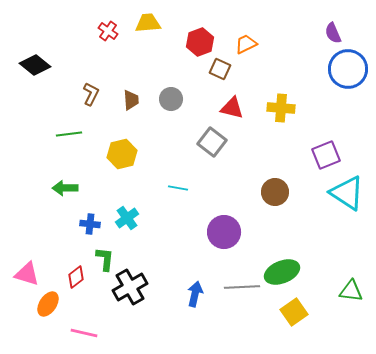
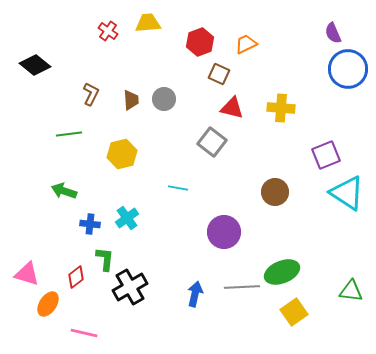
brown square: moved 1 px left, 5 px down
gray circle: moved 7 px left
green arrow: moved 1 px left, 3 px down; rotated 20 degrees clockwise
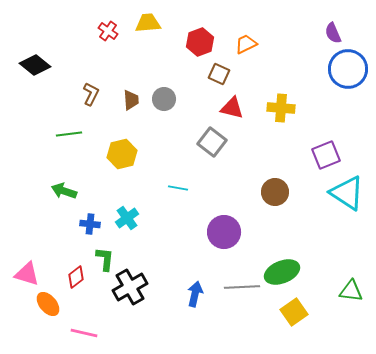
orange ellipse: rotated 75 degrees counterclockwise
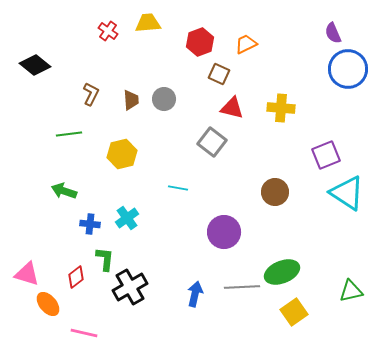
green triangle: rotated 20 degrees counterclockwise
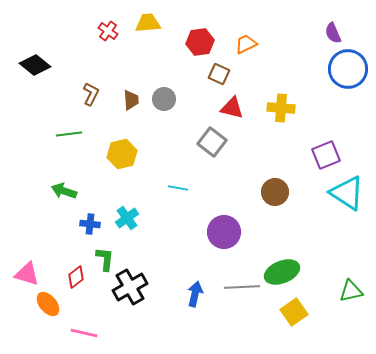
red hexagon: rotated 12 degrees clockwise
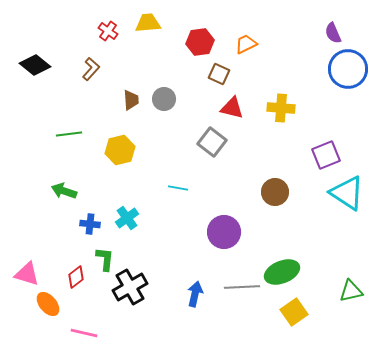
brown L-shape: moved 25 px up; rotated 15 degrees clockwise
yellow hexagon: moved 2 px left, 4 px up
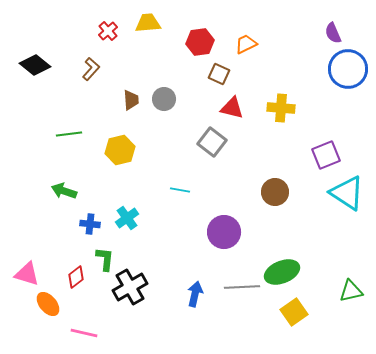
red cross: rotated 12 degrees clockwise
cyan line: moved 2 px right, 2 px down
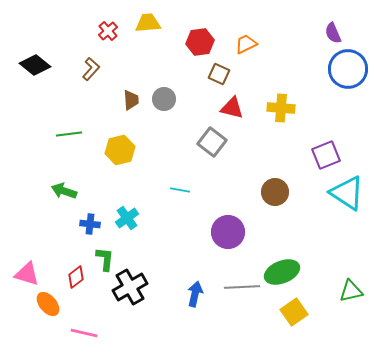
purple circle: moved 4 px right
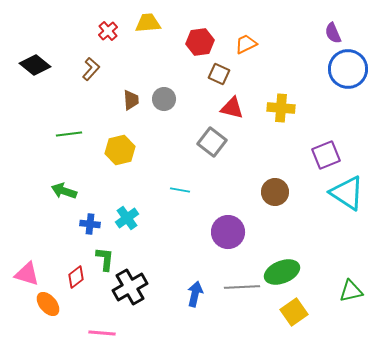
pink line: moved 18 px right; rotated 8 degrees counterclockwise
